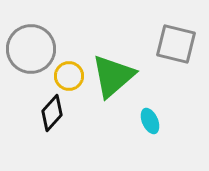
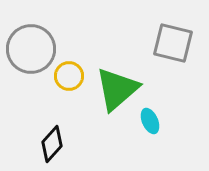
gray square: moved 3 px left, 1 px up
green triangle: moved 4 px right, 13 px down
black diamond: moved 31 px down
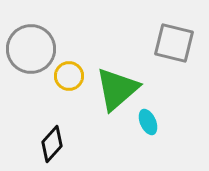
gray square: moved 1 px right
cyan ellipse: moved 2 px left, 1 px down
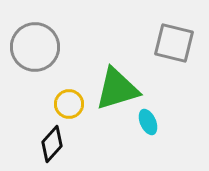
gray circle: moved 4 px right, 2 px up
yellow circle: moved 28 px down
green triangle: rotated 24 degrees clockwise
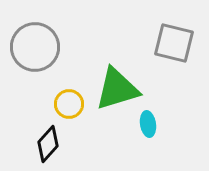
cyan ellipse: moved 2 px down; rotated 15 degrees clockwise
black diamond: moved 4 px left
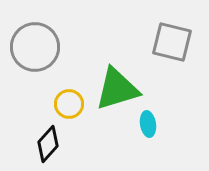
gray square: moved 2 px left, 1 px up
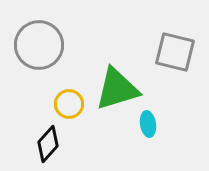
gray square: moved 3 px right, 10 px down
gray circle: moved 4 px right, 2 px up
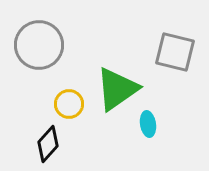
green triangle: rotated 18 degrees counterclockwise
